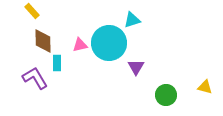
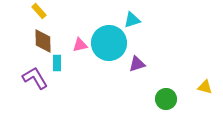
yellow rectangle: moved 7 px right
purple triangle: moved 1 px right, 3 px up; rotated 42 degrees clockwise
green circle: moved 4 px down
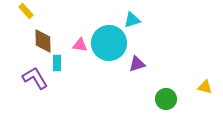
yellow rectangle: moved 13 px left
pink triangle: rotated 21 degrees clockwise
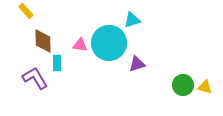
green circle: moved 17 px right, 14 px up
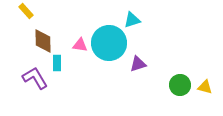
purple triangle: moved 1 px right
green circle: moved 3 px left
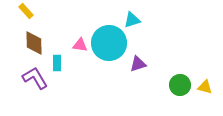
brown diamond: moved 9 px left, 2 px down
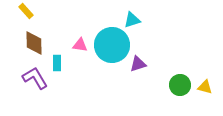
cyan circle: moved 3 px right, 2 px down
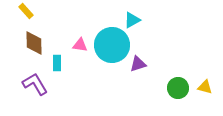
cyan triangle: rotated 12 degrees counterclockwise
purple L-shape: moved 6 px down
green circle: moved 2 px left, 3 px down
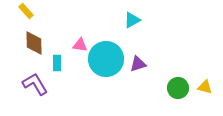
cyan circle: moved 6 px left, 14 px down
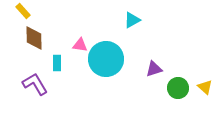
yellow rectangle: moved 3 px left
brown diamond: moved 5 px up
purple triangle: moved 16 px right, 5 px down
yellow triangle: rotated 28 degrees clockwise
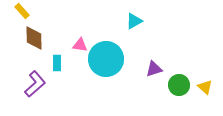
yellow rectangle: moved 1 px left
cyan triangle: moved 2 px right, 1 px down
purple L-shape: rotated 80 degrees clockwise
green circle: moved 1 px right, 3 px up
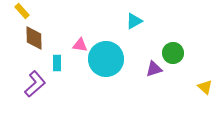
green circle: moved 6 px left, 32 px up
